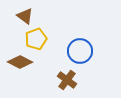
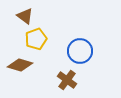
brown diamond: moved 3 px down; rotated 10 degrees counterclockwise
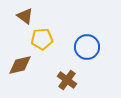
yellow pentagon: moved 6 px right; rotated 15 degrees clockwise
blue circle: moved 7 px right, 4 px up
brown diamond: rotated 30 degrees counterclockwise
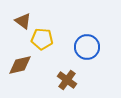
brown triangle: moved 2 px left, 5 px down
yellow pentagon: rotated 10 degrees clockwise
